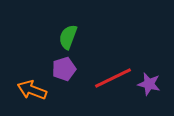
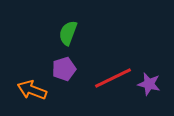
green semicircle: moved 4 px up
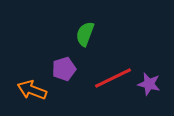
green semicircle: moved 17 px right, 1 px down
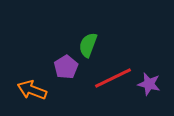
green semicircle: moved 3 px right, 11 px down
purple pentagon: moved 2 px right, 2 px up; rotated 15 degrees counterclockwise
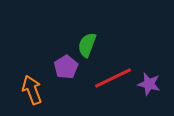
green semicircle: moved 1 px left
orange arrow: rotated 48 degrees clockwise
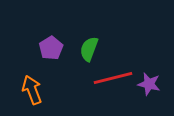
green semicircle: moved 2 px right, 4 px down
purple pentagon: moved 15 px left, 19 px up
red line: rotated 12 degrees clockwise
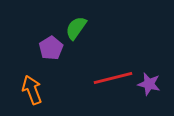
green semicircle: moved 13 px left, 21 px up; rotated 15 degrees clockwise
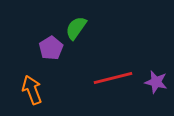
purple star: moved 7 px right, 2 px up
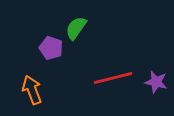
purple pentagon: rotated 20 degrees counterclockwise
